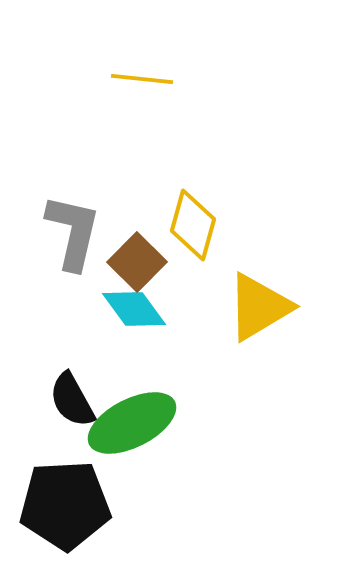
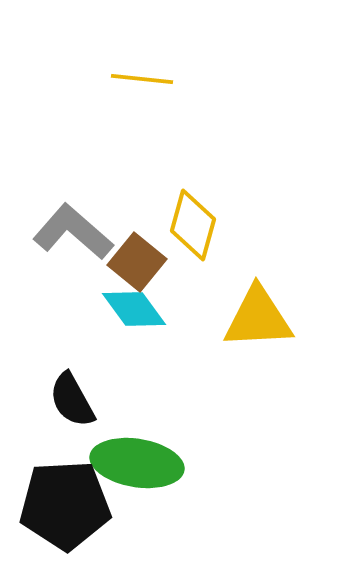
gray L-shape: rotated 62 degrees counterclockwise
brown square: rotated 6 degrees counterclockwise
yellow triangle: moved 1 px left, 11 px down; rotated 28 degrees clockwise
green ellipse: moved 5 px right, 40 px down; rotated 36 degrees clockwise
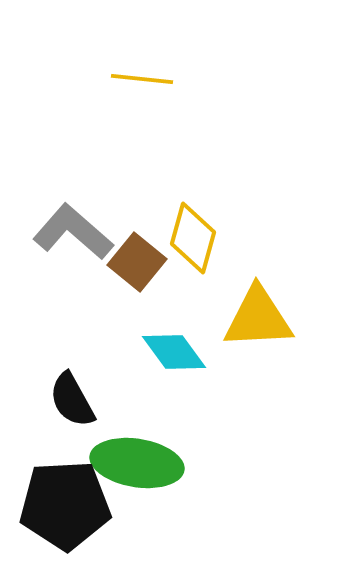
yellow diamond: moved 13 px down
cyan diamond: moved 40 px right, 43 px down
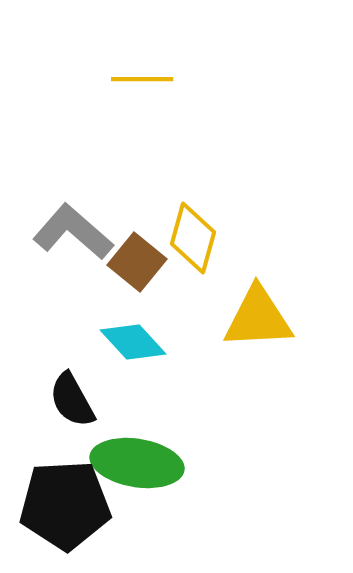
yellow line: rotated 6 degrees counterclockwise
cyan diamond: moved 41 px left, 10 px up; rotated 6 degrees counterclockwise
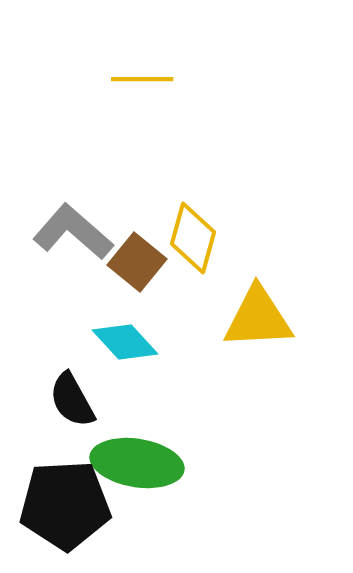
cyan diamond: moved 8 px left
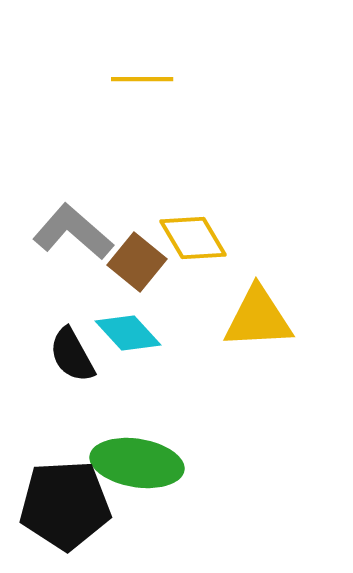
yellow diamond: rotated 46 degrees counterclockwise
cyan diamond: moved 3 px right, 9 px up
black semicircle: moved 45 px up
